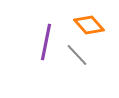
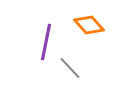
gray line: moved 7 px left, 13 px down
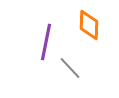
orange diamond: rotated 44 degrees clockwise
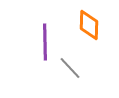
purple line: moved 1 px left; rotated 12 degrees counterclockwise
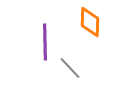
orange diamond: moved 1 px right, 3 px up
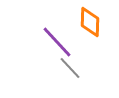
purple line: moved 12 px right; rotated 42 degrees counterclockwise
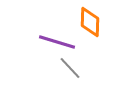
purple line: rotated 30 degrees counterclockwise
